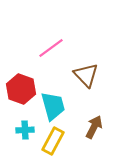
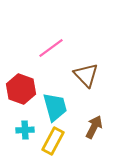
cyan trapezoid: moved 2 px right, 1 px down
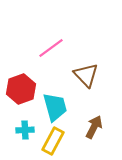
red hexagon: rotated 20 degrees clockwise
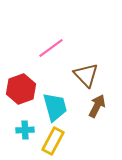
brown arrow: moved 3 px right, 21 px up
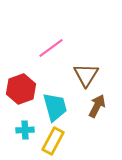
brown triangle: rotated 16 degrees clockwise
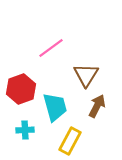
yellow rectangle: moved 17 px right
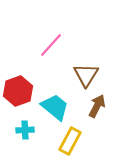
pink line: moved 3 px up; rotated 12 degrees counterclockwise
red hexagon: moved 3 px left, 2 px down
cyan trapezoid: rotated 36 degrees counterclockwise
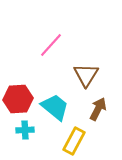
red hexagon: moved 8 px down; rotated 16 degrees clockwise
brown arrow: moved 1 px right, 3 px down
yellow rectangle: moved 4 px right
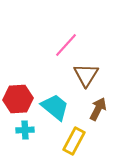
pink line: moved 15 px right
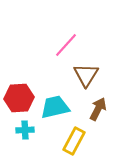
red hexagon: moved 1 px right, 1 px up
cyan trapezoid: rotated 52 degrees counterclockwise
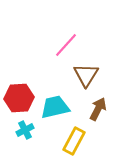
cyan cross: rotated 24 degrees counterclockwise
